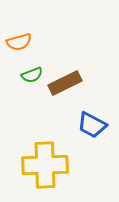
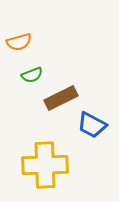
brown rectangle: moved 4 px left, 15 px down
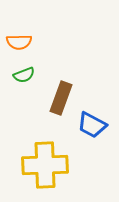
orange semicircle: rotated 15 degrees clockwise
green semicircle: moved 8 px left
brown rectangle: rotated 44 degrees counterclockwise
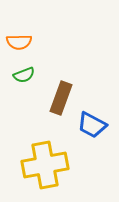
yellow cross: rotated 9 degrees counterclockwise
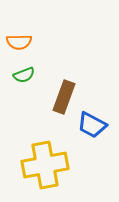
brown rectangle: moved 3 px right, 1 px up
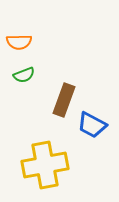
brown rectangle: moved 3 px down
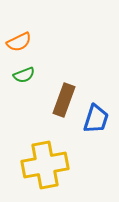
orange semicircle: rotated 25 degrees counterclockwise
blue trapezoid: moved 4 px right, 6 px up; rotated 100 degrees counterclockwise
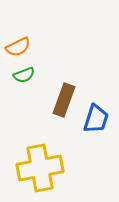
orange semicircle: moved 1 px left, 5 px down
yellow cross: moved 5 px left, 3 px down
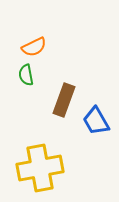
orange semicircle: moved 16 px right
green semicircle: moved 2 px right; rotated 100 degrees clockwise
blue trapezoid: moved 2 px down; rotated 132 degrees clockwise
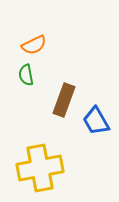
orange semicircle: moved 2 px up
